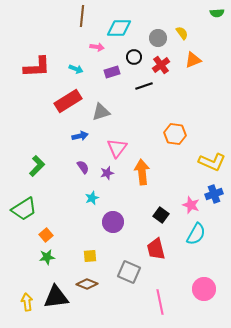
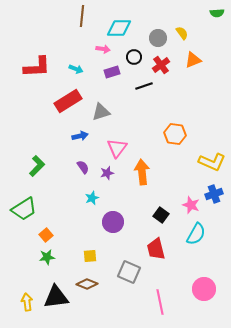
pink arrow: moved 6 px right, 2 px down
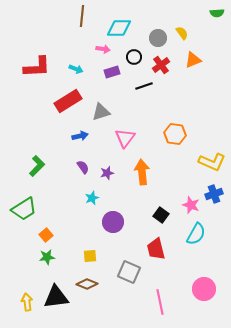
pink triangle: moved 8 px right, 10 px up
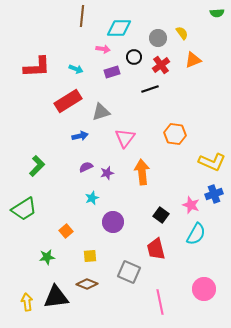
black line: moved 6 px right, 3 px down
purple semicircle: moved 3 px right; rotated 80 degrees counterclockwise
orange square: moved 20 px right, 4 px up
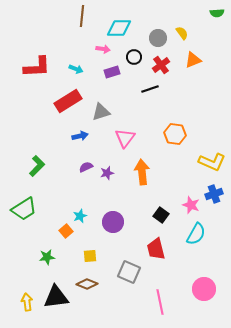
cyan star: moved 12 px left, 18 px down
